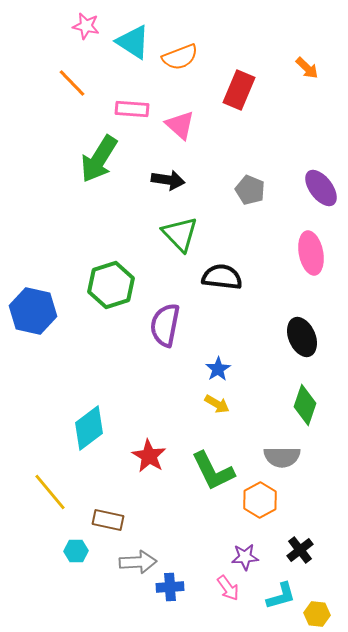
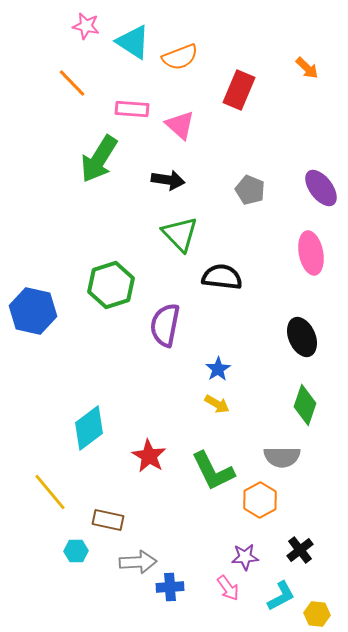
cyan L-shape: rotated 12 degrees counterclockwise
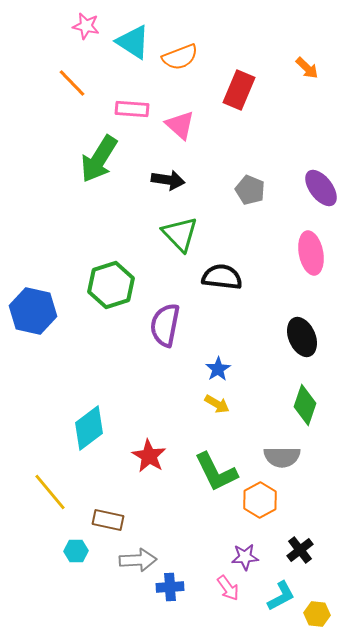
green L-shape: moved 3 px right, 1 px down
gray arrow: moved 2 px up
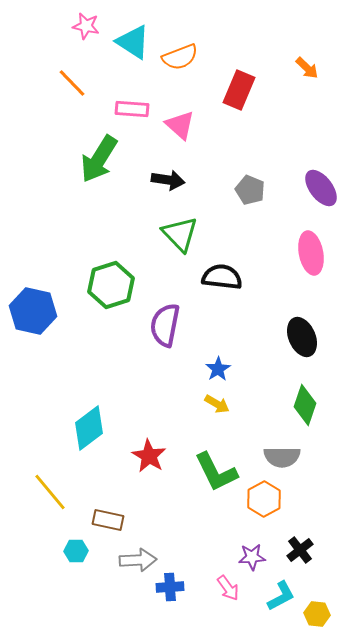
orange hexagon: moved 4 px right, 1 px up
purple star: moved 7 px right
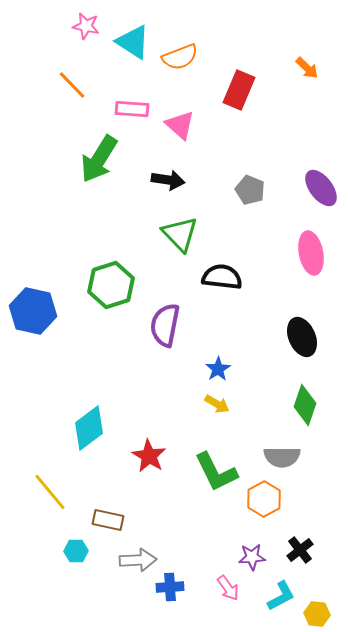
orange line: moved 2 px down
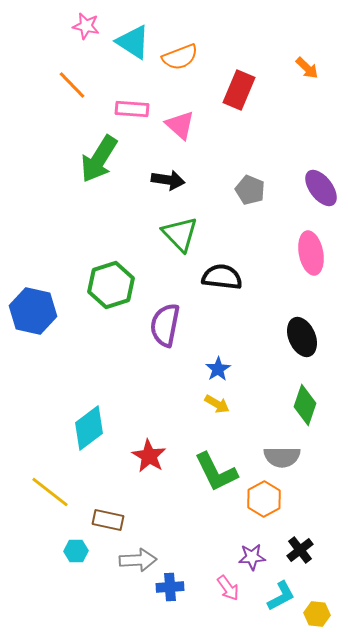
yellow line: rotated 12 degrees counterclockwise
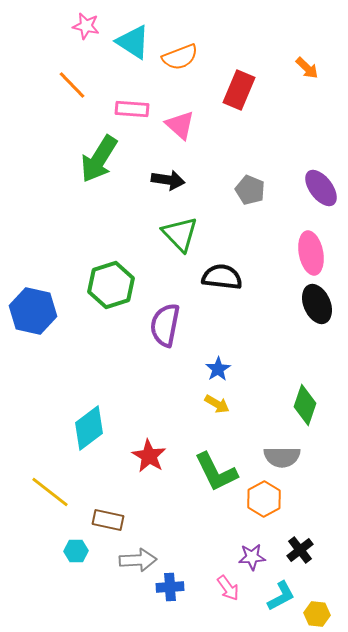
black ellipse: moved 15 px right, 33 px up
